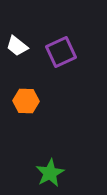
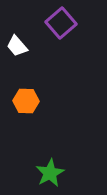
white trapezoid: rotated 10 degrees clockwise
purple square: moved 29 px up; rotated 16 degrees counterclockwise
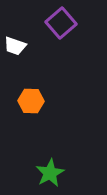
white trapezoid: moved 2 px left; rotated 30 degrees counterclockwise
orange hexagon: moved 5 px right
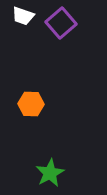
white trapezoid: moved 8 px right, 30 px up
orange hexagon: moved 3 px down
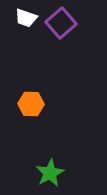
white trapezoid: moved 3 px right, 2 px down
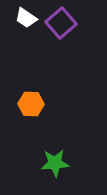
white trapezoid: rotated 15 degrees clockwise
green star: moved 5 px right, 10 px up; rotated 24 degrees clockwise
